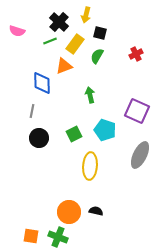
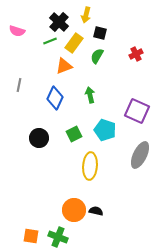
yellow rectangle: moved 1 px left, 1 px up
blue diamond: moved 13 px right, 15 px down; rotated 25 degrees clockwise
gray line: moved 13 px left, 26 px up
orange circle: moved 5 px right, 2 px up
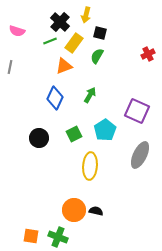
black cross: moved 1 px right
red cross: moved 12 px right
gray line: moved 9 px left, 18 px up
green arrow: rotated 42 degrees clockwise
cyan pentagon: rotated 20 degrees clockwise
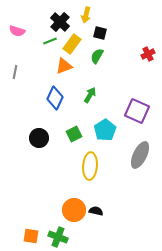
yellow rectangle: moved 2 px left, 1 px down
gray line: moved 5 px right, 5 px down
